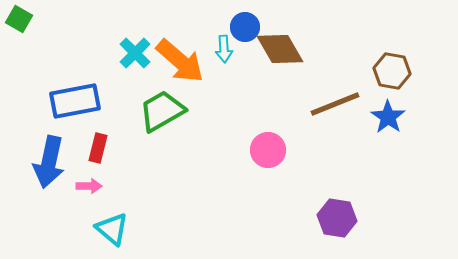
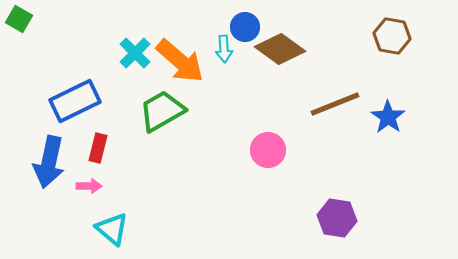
brown diamond: rotated 24 degrees counterclockwise
brown hexagon: moved 35 px up
blue rectangle: rotated 15 degrees counterclockwise
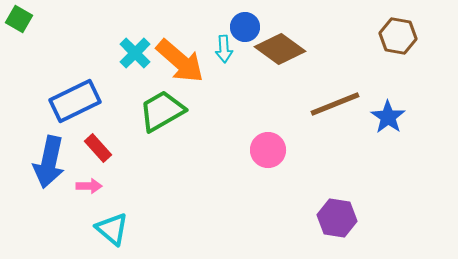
brown hexagon: moved 6 px right
red rectangle: rotated 56 degrees counterclockwise
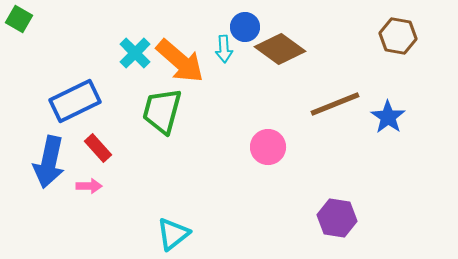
green trapezoid: rotated 45 degrees counterclockwise
pink circle: moved 3 px up
cyan triangle: moved 61 px right, 5 px down; rotated 42 degrees clockwise
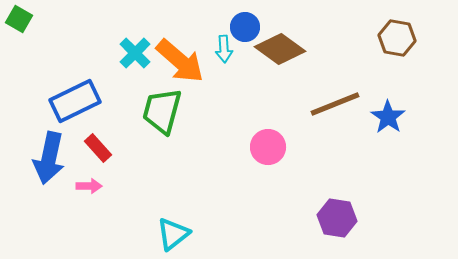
brown hexagon: moved 1 px left, 2 px down
blue arrow: moved 4 px up
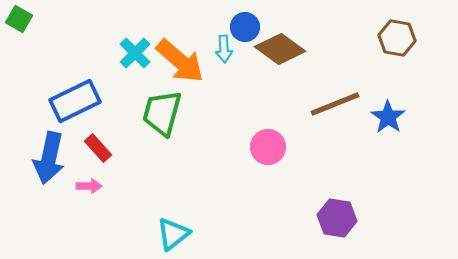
green trapezoid: moved 2 px down
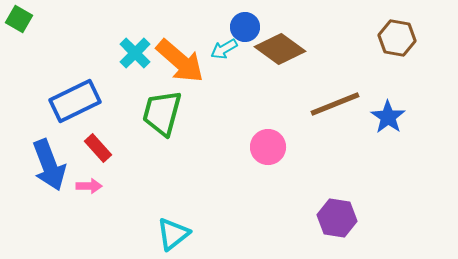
cyan arrow: rotated 64 degrees clockwise
blue arrow: moved 7 px down; rotated 33 degrees counterclockwise
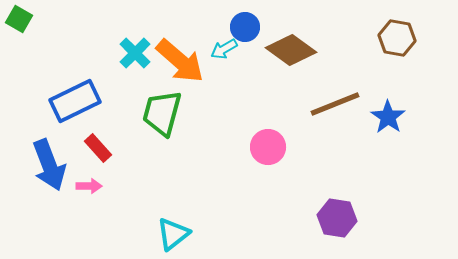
brown diamond: moved 11 px right, 1 px down
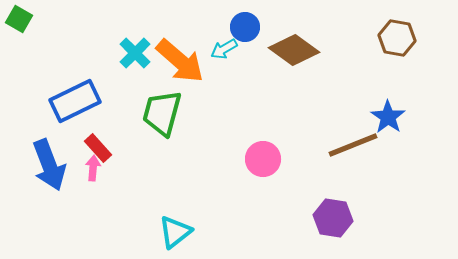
brown diamond: moved 3 px right
brown line: moved 18 px right, 41 px down
pink circle: moved 5 px left, 12 px down
pink arrow: moved 4 px right, 18 px up; rotated 85 degrees counterclockwise
purple hexagon: moved 4 px left
cyan triangle: moved 2 px right, 2 px up
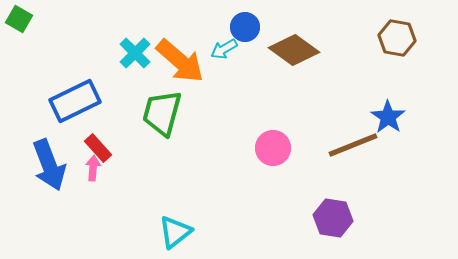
pink circle: moved 10 px right, 11 px up
